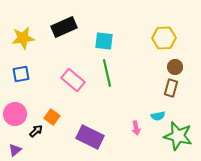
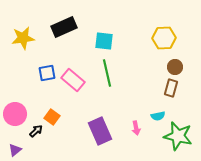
blue square: moved 26 px right, 1 px up
purple rectangle: moved 10 px right, 6 px up; rotated 40 degrees clockwise
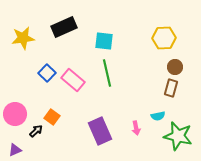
blue square: rotated 36 degrees counterclockwise
purple triangle: rotated 16 degrees clockwise
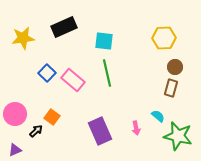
cyan semicircle: rotated 128 degrees counterclockwise
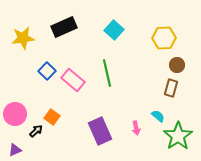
cyan square: moved 10 px right, 11 px up; rotated 36 degrees clockwise
brown circle: moved 2 px right, 2 px up
blue square: moved 2 px up
green star: rotated 24 degrees clockwise
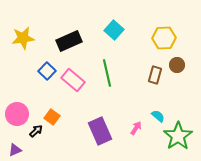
black rectangle: moved 5 px right, 14 px down
brown rectangle: moved 16 px left, 13 px up
pink circle: moved 2 px right
pink arrow: rotated 136 degrees counterclockwise
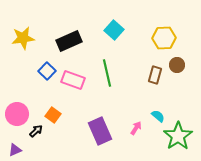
pink rectangle: rotated 20 degrees counterclockwise
orange square: moved 1 px right, 2 px up
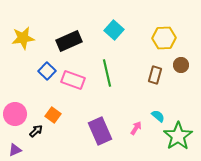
brown circle: moved 4 px right
pink circle: moved 2 px left
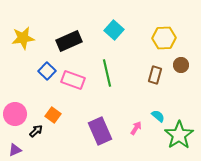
green star: moved 1 px right, 1 px up
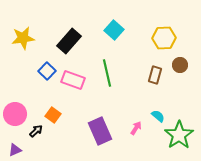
black rectangle: rotated 25 degrees counterclockwise
brown circle: moved 1 px left
